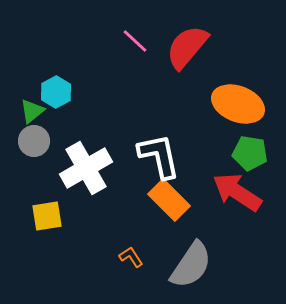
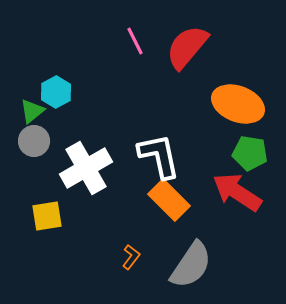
pink line: rotated 20 degrees clockwise
orange L-shape: rotated 70 degrees clockwise
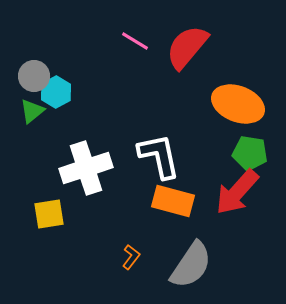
pink line: rotated 32 degrees counterclockwise
gray circle: moved 65 px up
white cross: rotated 12 degrees clockwise
red arrow: rotated 81 degrees counterclockwise
orange rectangle: moved 4 px right, 1 px down; rotated 30 degrees counterclockwise
yellow square: moved 2 px right, 2 px up
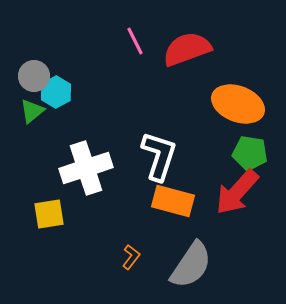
pink line: rotated 32 degrees clockwise
red semicircle: moved 2 px down; rotated 30 degrees clockwise
white L-shape: rotated 30 degrees clockwise
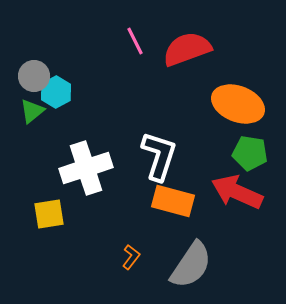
red arrow: rotated 72 degrees clockwise
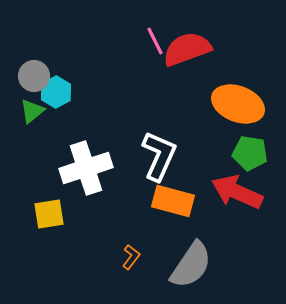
pink line: moved 20 px right
white L-shape: rotated 6 degrees clockwise
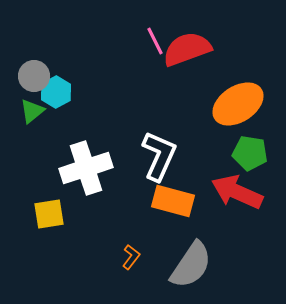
orange ellipse: rotated 54 degrees counterclockwise
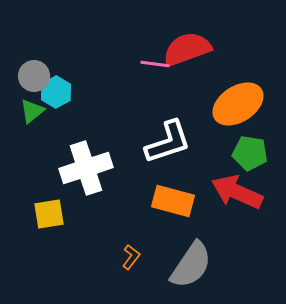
pink line: moved 23 px down; rotated 56 degrees counterclockwise
white L-shape: moved 9 px right, 14 px up; rotated 48 degrees clockwise
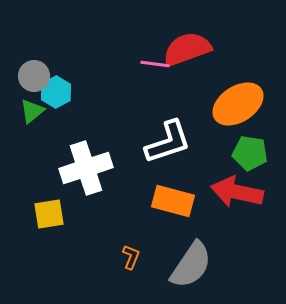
red arrow: rotated 12 degrees counterclockwise
orange L-shape: rotated 15 degrees counterclockwise
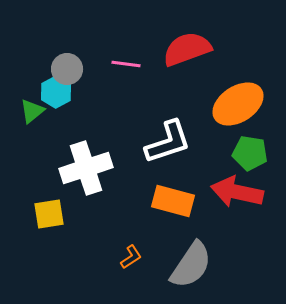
pink line: moved 29 px left
gray circle: moved 33 px right, 7 px up
orange L-shape: rotated 35 degrees clockwise
